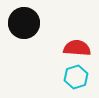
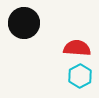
cyan hexagon: moved 4 px right, 1 px up; rotated 10 degrees counterclockwise
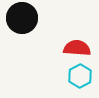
black circle: moved 2 px left, 5 px up
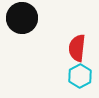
red semicircle: rotated 88 degrees counterclockwise
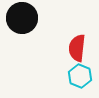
cyan hexagon: rotated 10 degrees counterclockwise
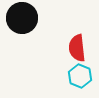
red semicircle: rotated 12 degrees counterclockwise
